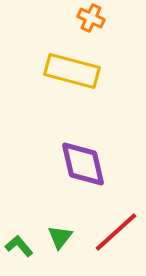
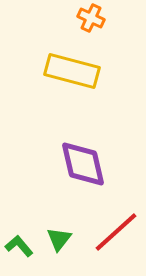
green triangle: moved 1 px left, 2 px down
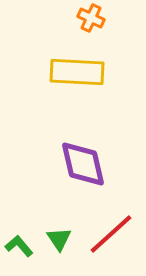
yellow rectangle: moved 5 px right, 1 px down; rotated 12 degrees counterclockwise
red line: moved 5 px left, 2 px down
green triangle: rotated 12 degrees counterclockwise
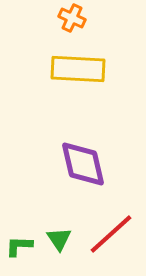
orange cross: moved 19 px left
yellow rectangle: moved 1 px right, 3 px up
green L-shape: rotated 48 degrees counterclockwise
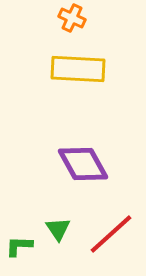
purple diamond: rotated 16 degrees counterclockwise
green triangle: moved 1 px left, 10 px up
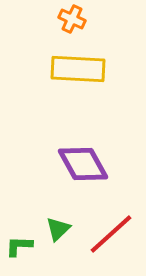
orange cross: moved 1 px down
green triangle: rotated 20 degrees clockwise
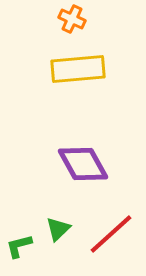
yellow rectangle: rotated 8 degrees counterclockwise
green L-shape: rotated 16 degrees counterclockwise
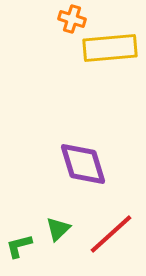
orange cross: rotated 8 degrees counterclockwise
yellow rectangle: moved 32 px right, 21 px up
purple diamond: rotated 12 degrees clockwise
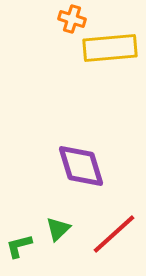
purple diamond: moved 2 px left, 2 px down
red line: moved 3 px right
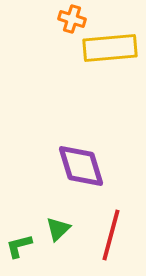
red line: moved 3 px left, 1 px down; rotated 33 degrees counterclockwise
